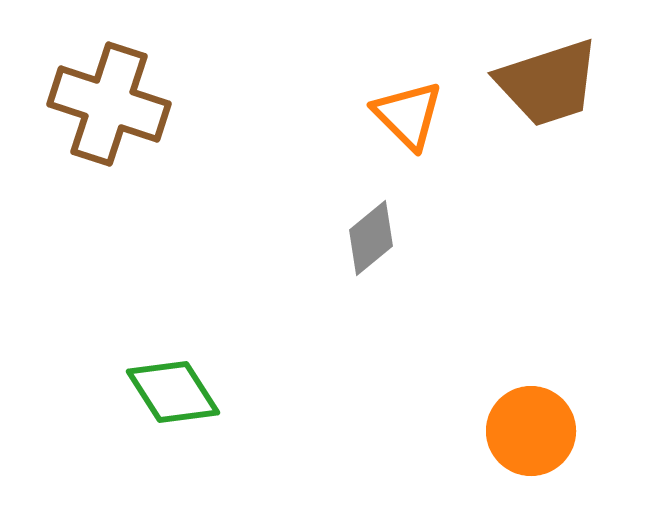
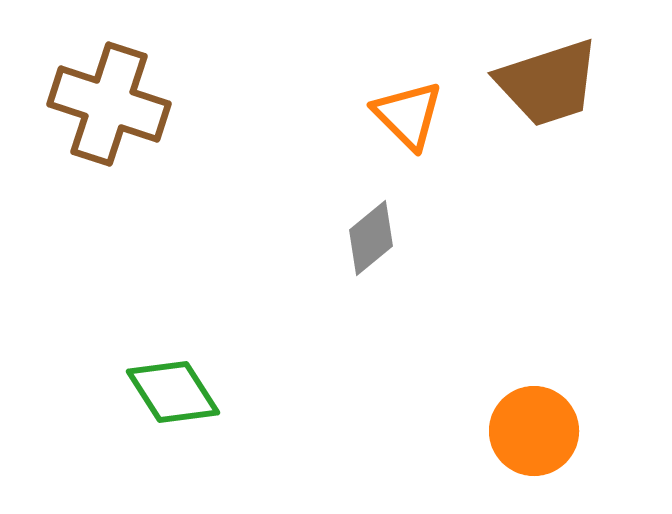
orange circle: moved 3 px right
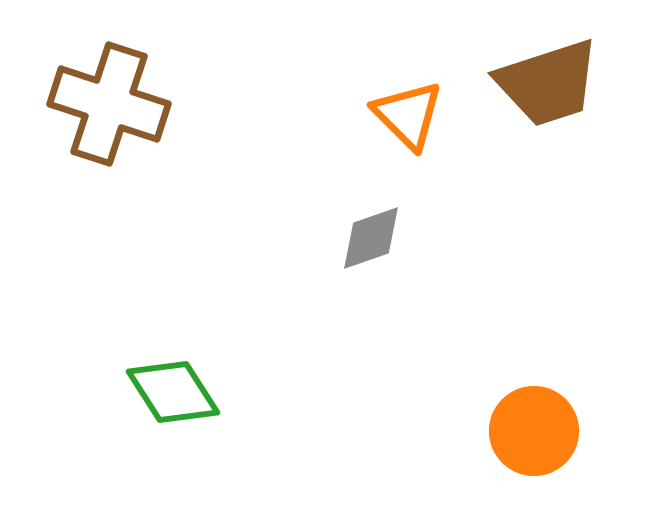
gray diamond: rotated 20 degrees clockwise
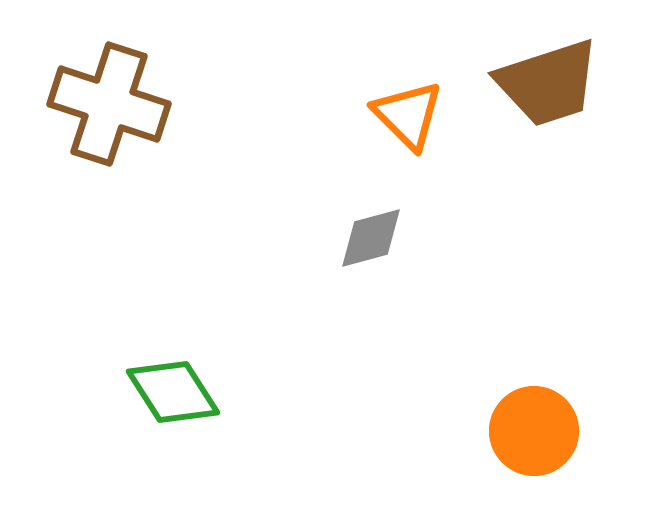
gray diamond: rotated 4 degrees clockwise
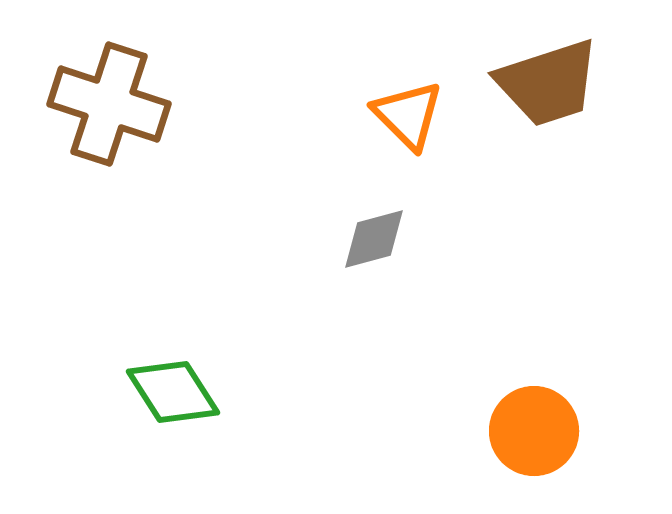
gray diamond: moved 3 px right, 1 px down
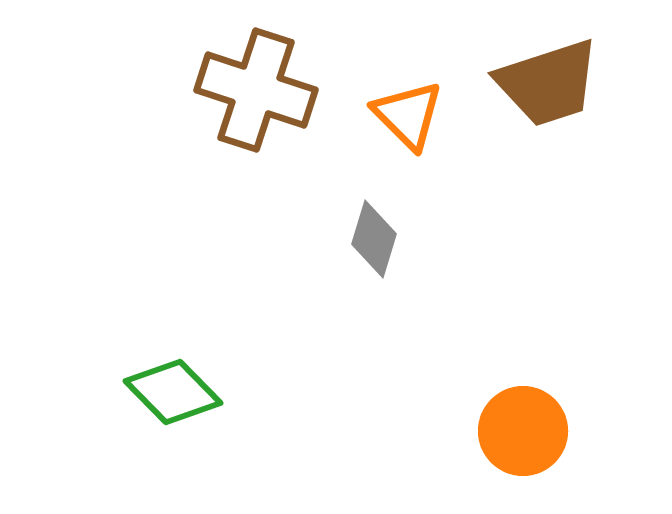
brown cross: moved 147 px right, 14 px up
gray diamond: rotated 58 degrees counterclockwise
green diamond: rotated 12 degrees counterclockwise
orange circle: moved 11 px left
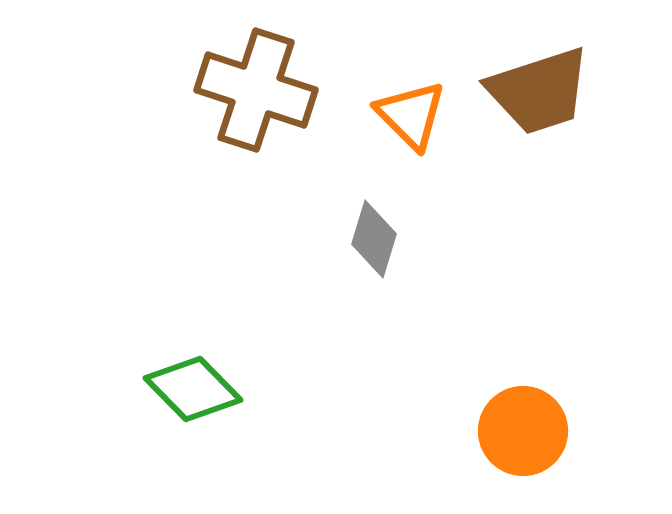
brown trapezoid: moved 9 px left, 8 px down
orange triangle: moved 3 px right
green diamond: moved 20 px right, 3 px up
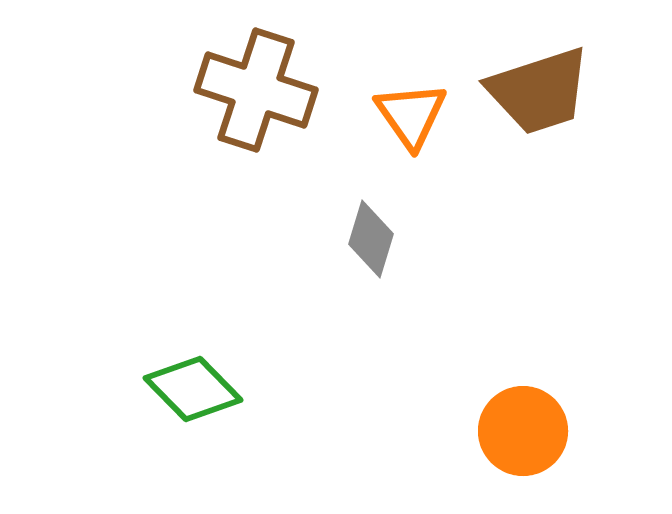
orange triangle: rotated 10 degrees clockwise
gray diamond: moved 3 px left
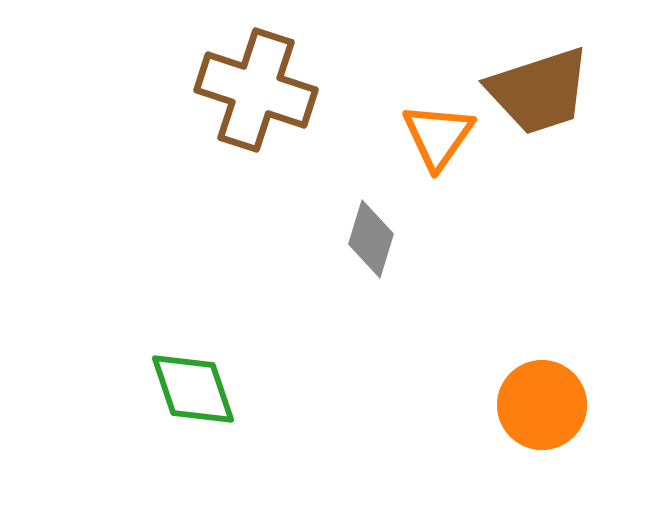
orange triangle: moved 27 px right, 21 px down; rotated 10 degrees clockwise
green diamond: rotated 26 degrees clockwise
orange circle: moved 19 px right, 26 px up
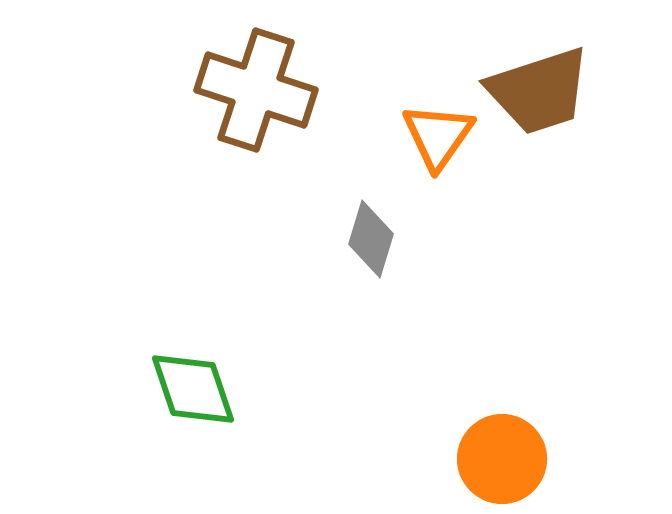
orange circle: moved 40 px left, 54 px down
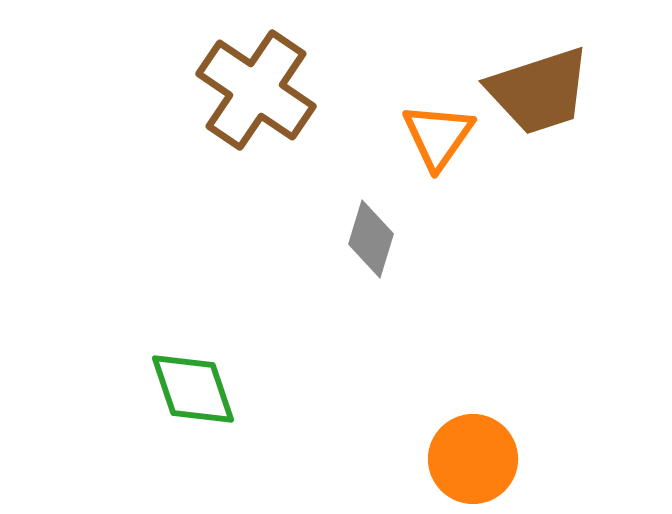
brown cross: rotated 16 degrees clockwise
orange circle: moved 29 px left
